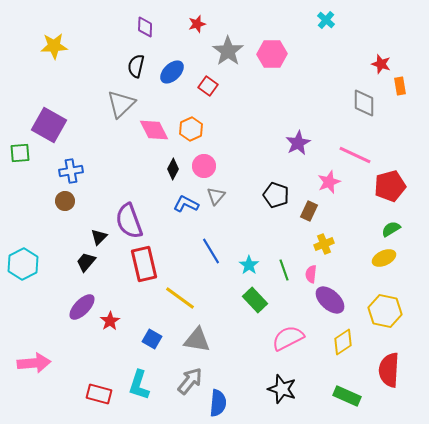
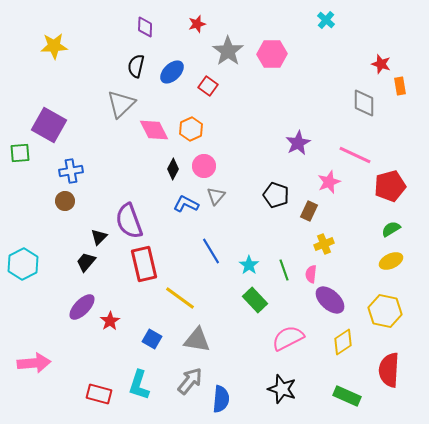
yellow ellipse at (384, 258): moved 7 px right, 3 px down
blue semicircle at (218, 403): moved 3 px right, 4 px up
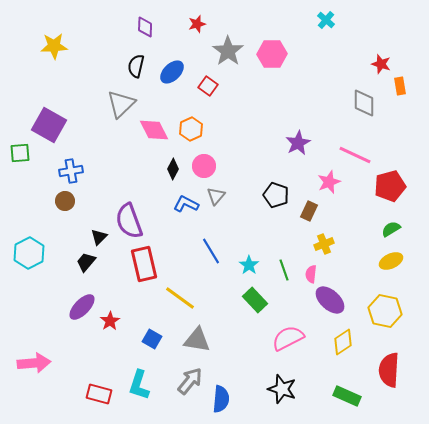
cyan hexagon at (23, 264): moved 6 px right, 11 px up
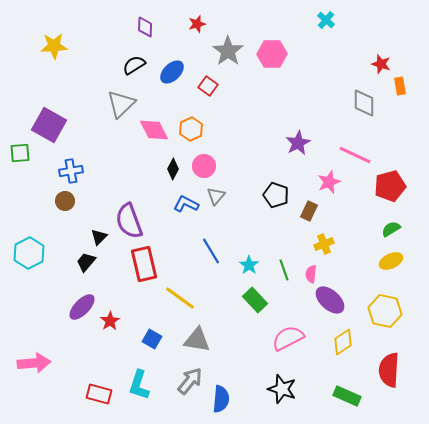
black semicircle at (136, 66): moved 2 px left, 1 px up; rotated 45 degrees clockwise
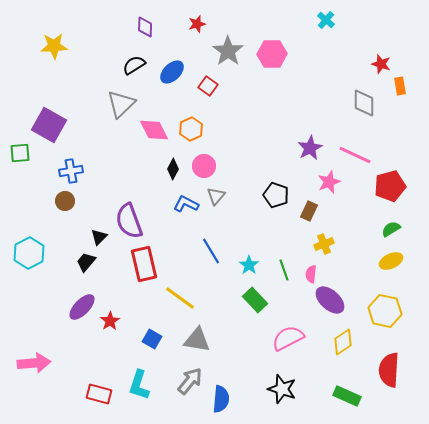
purple star at (298, 143): moved 12 px right, 5 px down
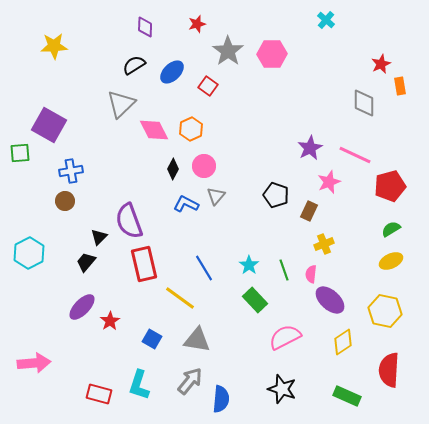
red star at (381, 64): rotated 30 degrees clockwise
blue line at (211, 251): moved 7 px left, 17 px down
pink semicircle at (288, 338): moved 3 px left, 1 px up
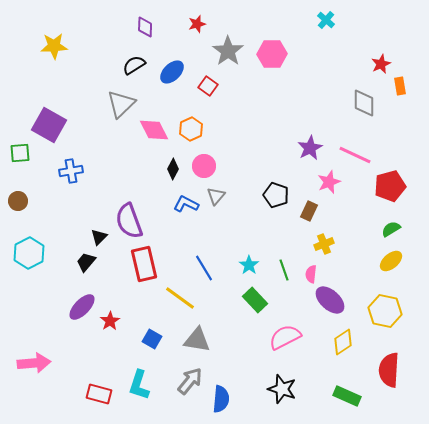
brown circle at (65, 201): moved 47 px left
yellow ellipse at (391, 261): rotated 15 degrees counterclockwise
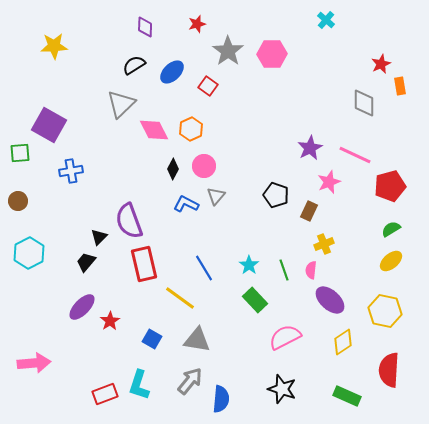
pink semicircle at (311, 274): moved 4 px up
red rectangle at (99, 394): moved 6 px right; rotated 35 degrees counterclockwise
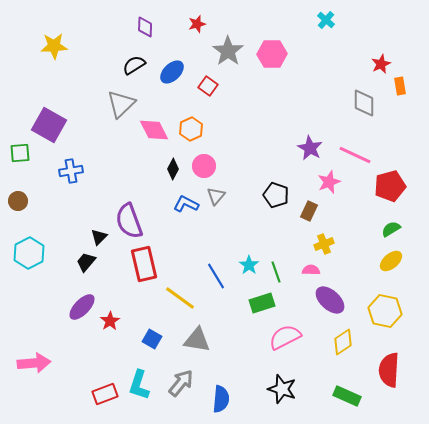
purple star at (310, 148): rotated 15 degrees counterclockwise
blue line at (204, 268): moved 12 px right, 8 px down
green line at (284, 270): moved 8 px left, 2 px down
pink semicircle at (311, 270): rotated 84 degrees clockwise
green rectangle at (255, 300): moved 7 px right, 3 px down; rotated 65 degrees counterclockwise
gray arrow at (190, 381): moved 9 px left, 2 px down
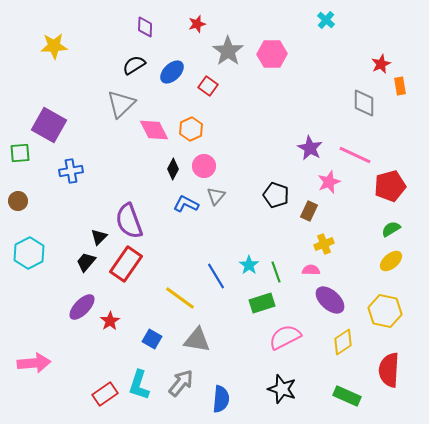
red rectangle at (144, 264): moved 18 px left; rotated 48 degrees clockwise
red rectangle at (105, 394): rotated 15 degrees counterclockwise
